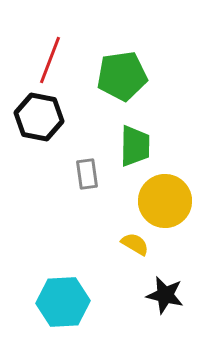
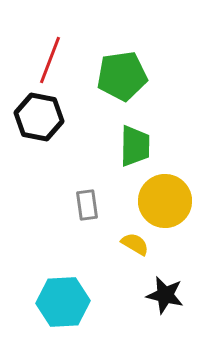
gray rectangle: moved 31 px down
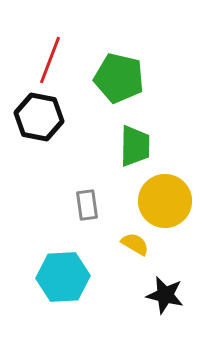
green pentagon: moved 3 px left, 2 px down; rotated 21 degrees clockwise
cyan hexagon: moved 25 px up
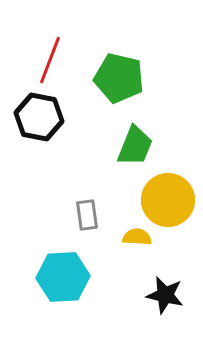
green trapezoid: rotated 21 degrees clockwise
yellow circle: moved 3 px right, 1 px up
gray rectangle: moved 10 px down
yellow semicircle: moved 2 px right, 7 px up; rotated 28 degrees counterclockwise
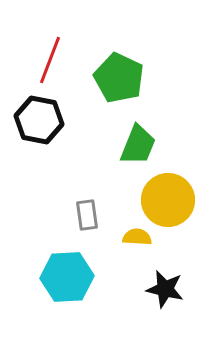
green pentagon: rotated 12 degrees clockwise
black hexagon: moved 3 px down
green trapezoid: moved 3 px right, 1 px up
cyan hexagon: moved 4 px right
black star: moved 6 px up
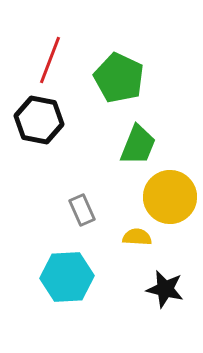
yellow circle: moved 2 px right, 3 px up
gray rectangle: moved 5 px left, 5 px up; rotated 16 degrees counterclockwise
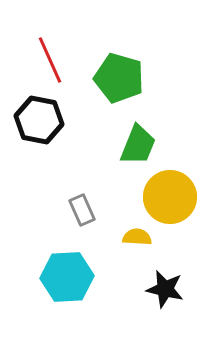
red line: rotated 45 degrees counterclockwise
green pentagon: rotated 9 degrees counterclockwise
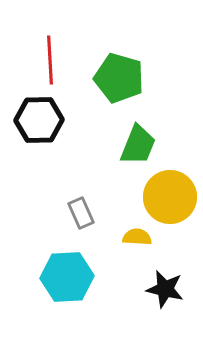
red line: rotated 21 degrees clockwise
black hexagon: rotated 12 degrees counterclockwise
gray rectangle: moved 1 px left, 3 px down
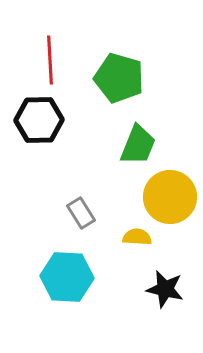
gray rectangle: rotated 8 degrees counterclockwise
cyan hexagon: rotated 6 degrees clockwise
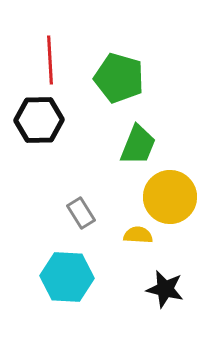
yellow semicircle: moved 1 px right, 2 px up
